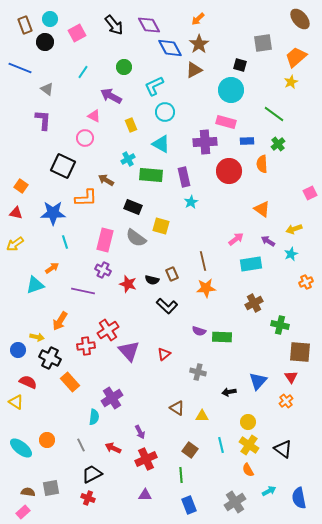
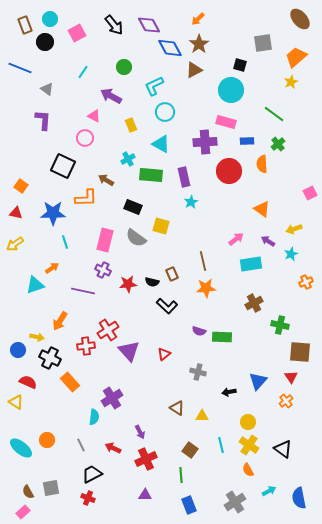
black semicircle at (152, 280): moved 2 px down
red star at (128, 284): rotated 24 degrees counterclockwise
brown semicircle at (28, 492): rotated 128 degrees counterclockwise
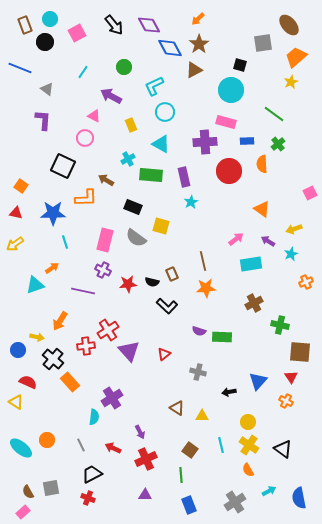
brown ellipse at (300, 19): moved 11 px left, 6 px down
black cross at (50, 358): moved 3 px right, 1 px down; rotated 15 degrees clockwise
orange cross at (286, 401): rotated 24 degrees counterclockwise
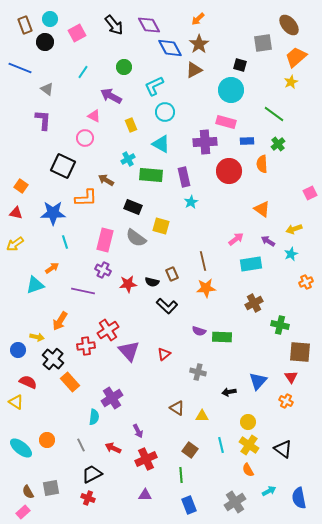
purple arrow at (140, 432): moved 2 px left, 1 px up
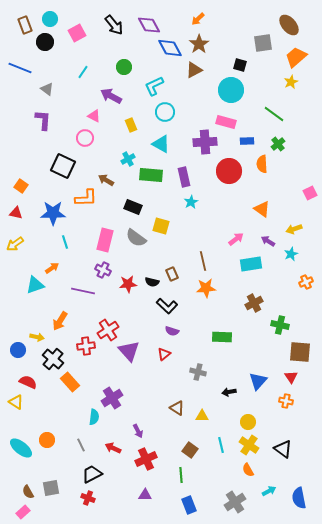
purple semicircle at (199, 331): moved 27 px left
orange cross at (286, 401): rotated 16 degrees counterclockwise
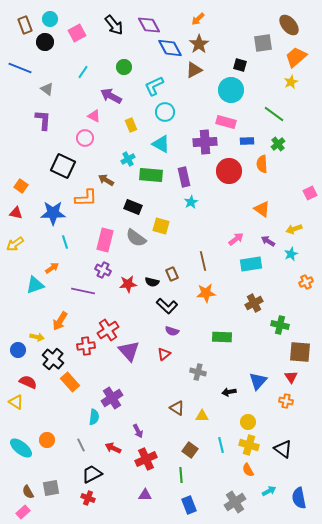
orange star at (206, 288): moved 5 px down
yellow cross at (249, 445): rotated 18 degrees counterclockwise
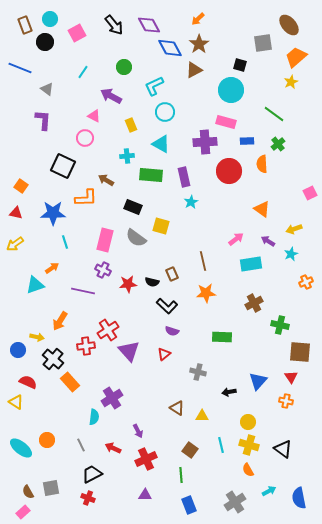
cyan cross at (128, 159): moved 1 px left, 3 px up; rotated 24 degrees clockwise
